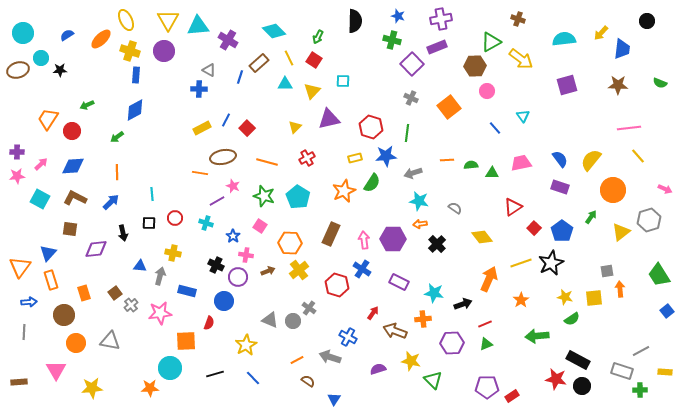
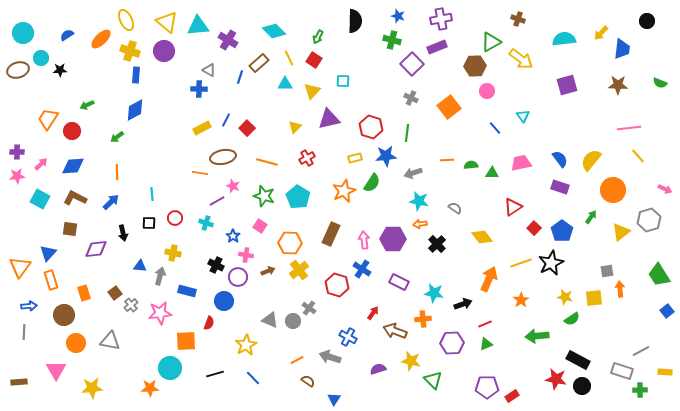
yellow triangle at (168, 20): moved 1 px left, 2 px down; rotated 20 degrees counterclockwise
blue arrow at (29, 302): moved 4 px down
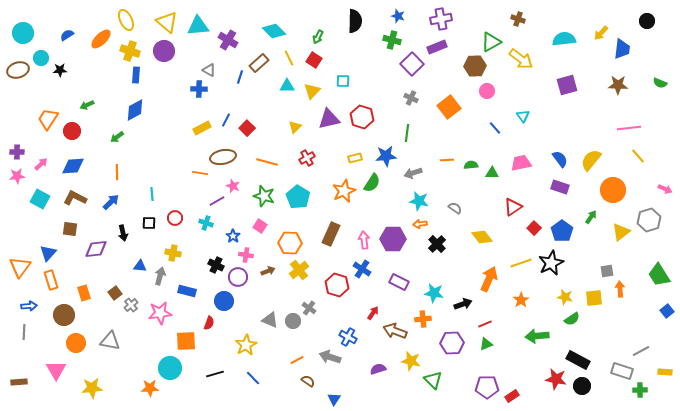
cyan triangle at (285, 84): moved 2 px right, 2 px down
red hexagon at (371, 127): moved 9 px left, 10 px up
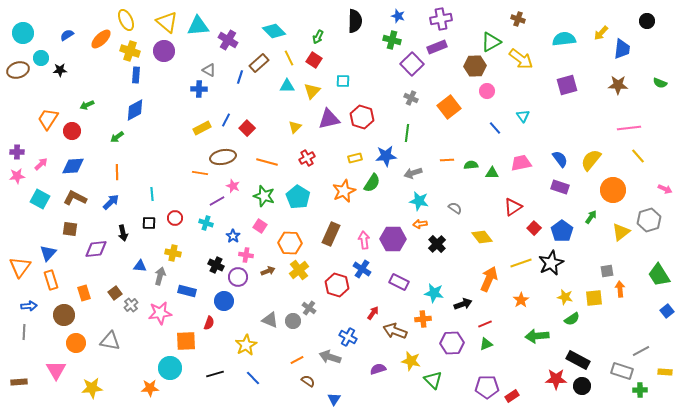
red star at (556, 379): rotated 10 degrees counterclockwise
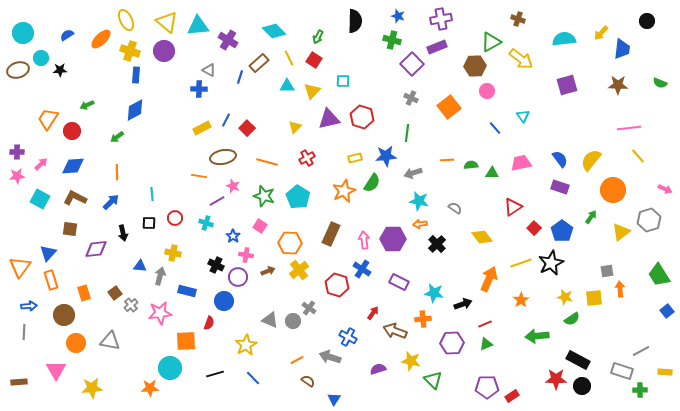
orange line at (200, 173): moved 1 px left, 3 px down
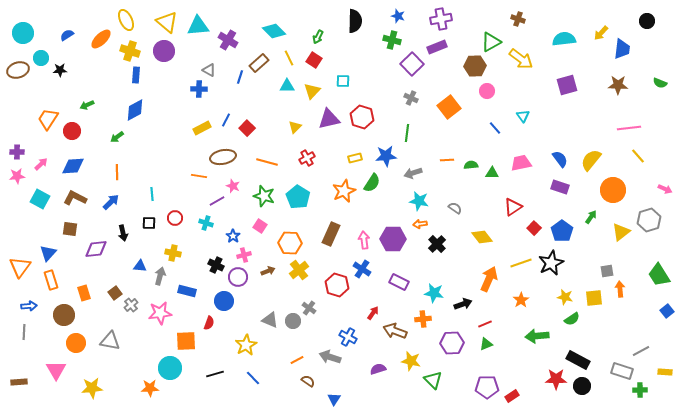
pink cross at (246, 255): moved 2 px left; rotated 24 degrees counterclockwise
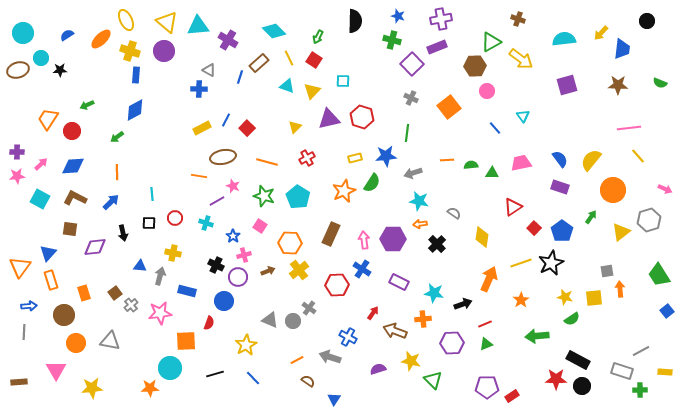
cyan triangle at (287, 86): rotated 21 degrees clockwise
gray semicircle at (455, 208): moved 1 px left, 5 px down
yellow diamond at (482, 237): rotated 45 degrees clockwise
purple diamond at (96, 249): moved 1 px left, 2 px up
red hexagon at (337, 285): rotated 20 degrees counterclockwise
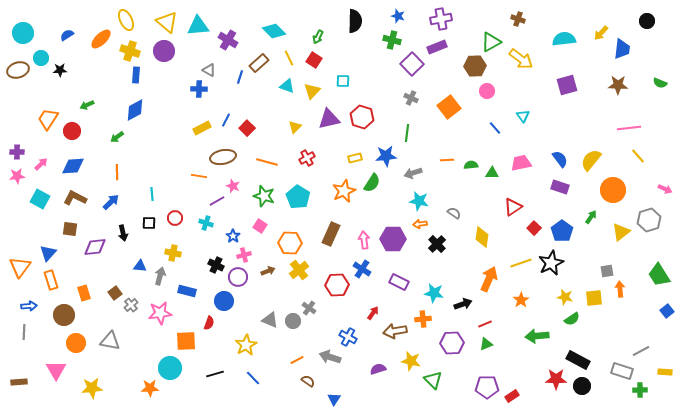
brown arrow at (395, 331): rotated 30 degrees counterclockwise
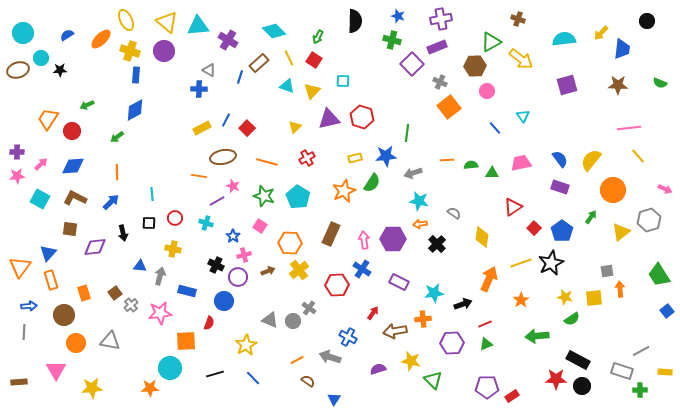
gray cross at (411, 98): moved 29 px right, 16 px up
yellow cross at (173, 253): moved 4 px up
cyan star at (434, 293): rotated 18 degrees counterclockwise
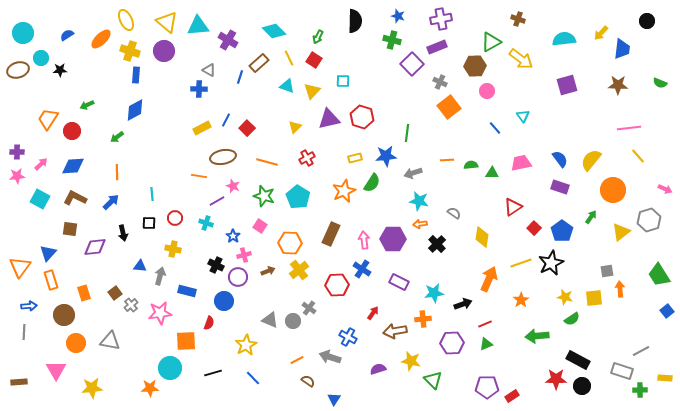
yellow rectangle at (665, 372): moved 6 px down
black line at (215, 374): moved 2 px left, 1 px up
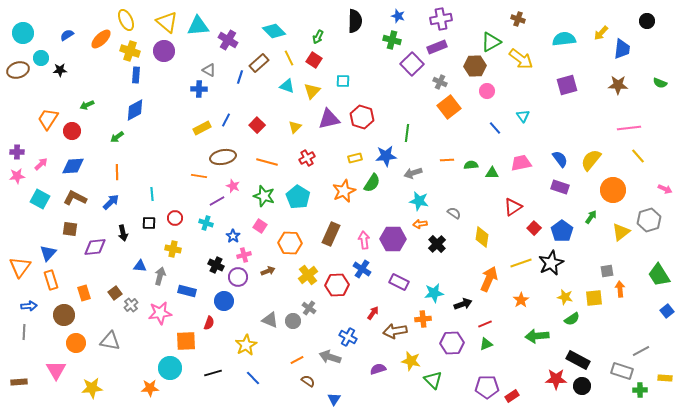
red square at (247, 128): moved 10 px right, 3 px up
yellow cross at (299, 270): moved 9 px right, 5 px down
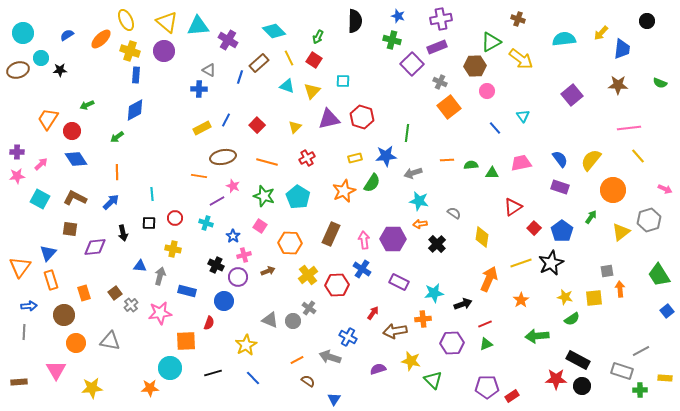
purple square at (567, 85): moved 5 px right, 10 px down; rotated 25 degrees counterclockwise
blue diamond at (73, 166): moved 3 px right, 7 px up; rotated 60 degrees clockwise
